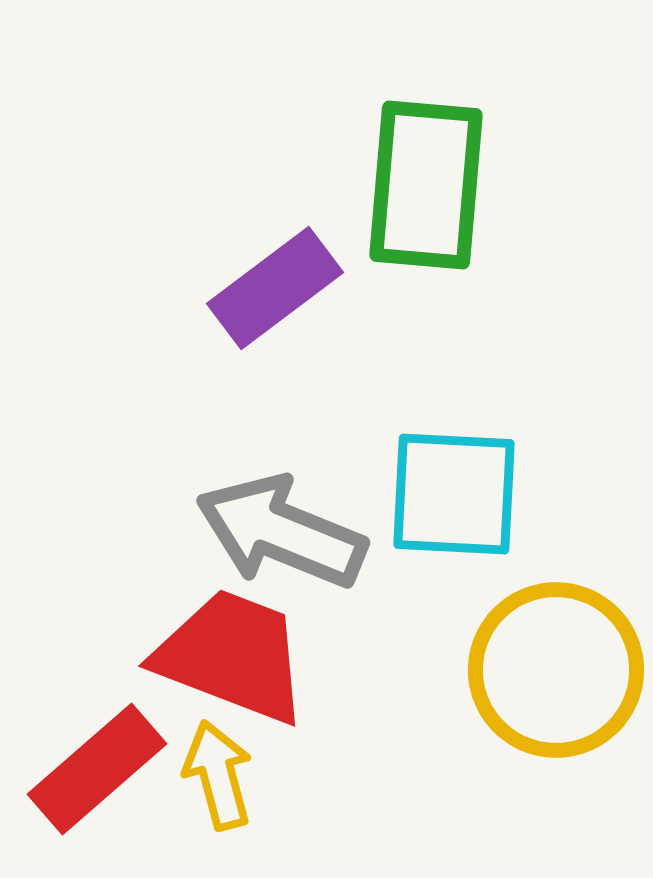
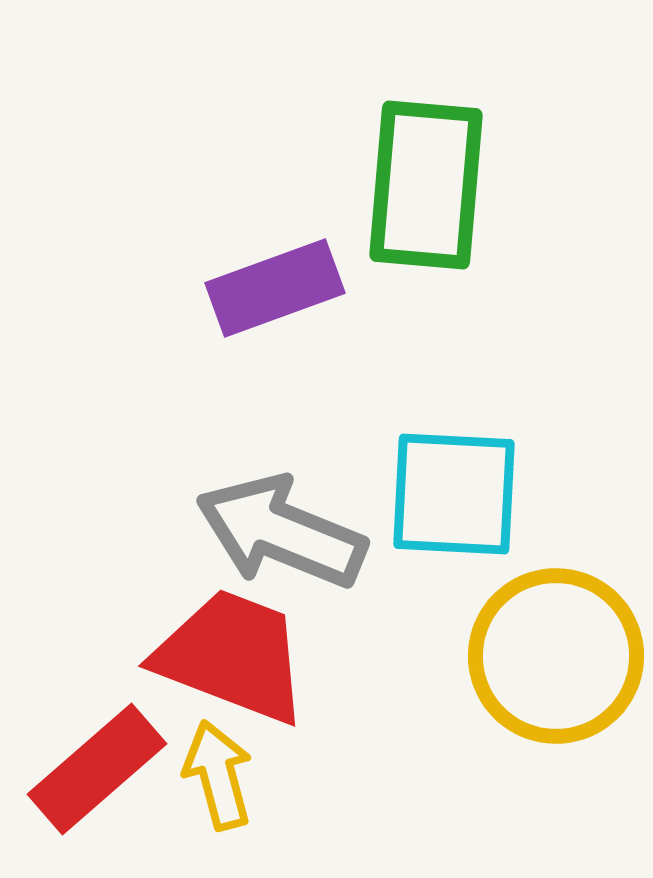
purple rectangle: rotated 17 degrees clockwise
yellow circle: moved 14 px up
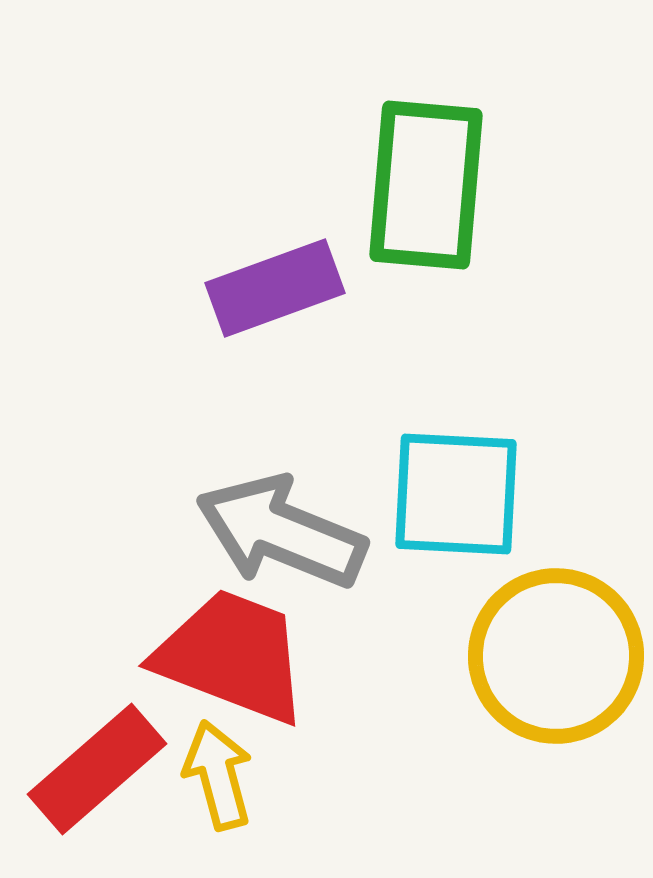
cyan square: moved 2 px right
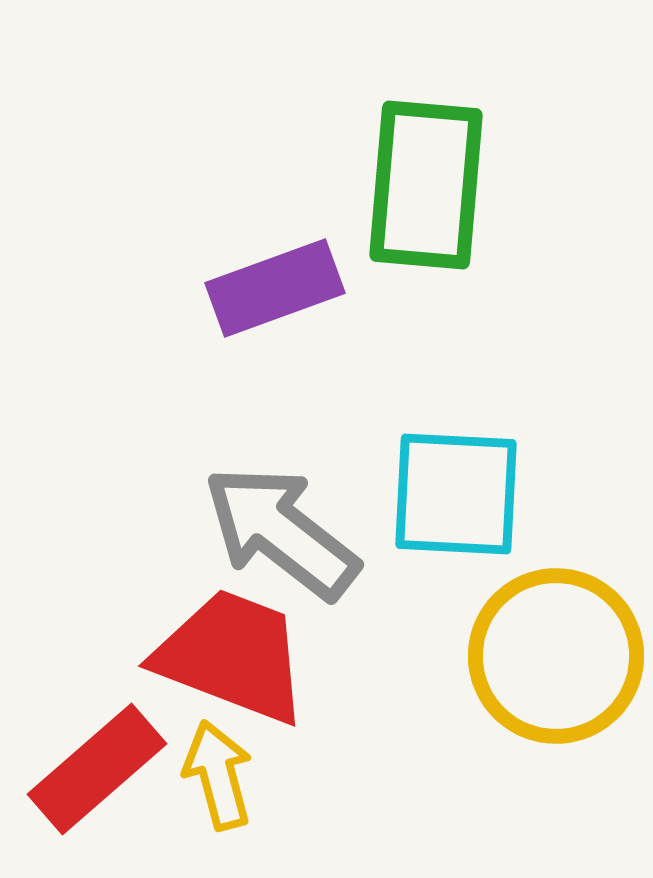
gray arrow: rotated 16 degrees clockwise
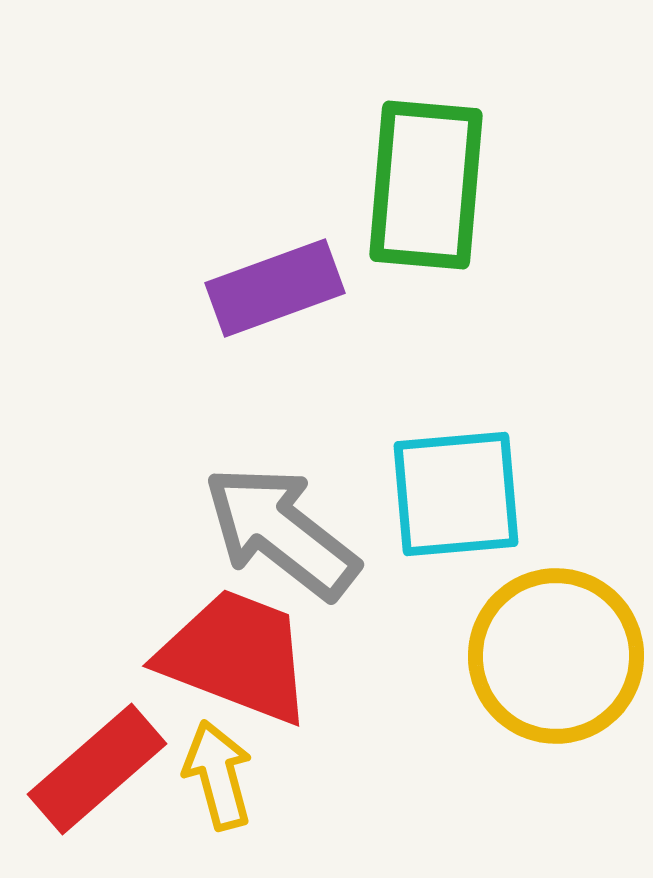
cyan square: rotated 8 degrees counterclockwise
red trapezoid: moved 4 px right
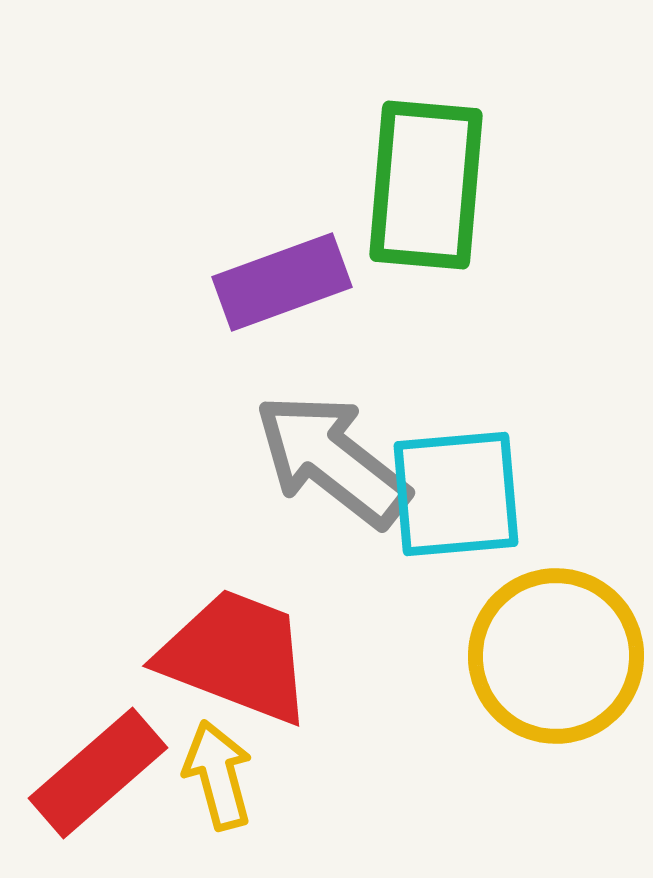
purple rectangle: moved 7 px right, 6 px up
gray arrow: moved 51 px right, 72 px up
red rectangle: moved 1 px right, 4 px down
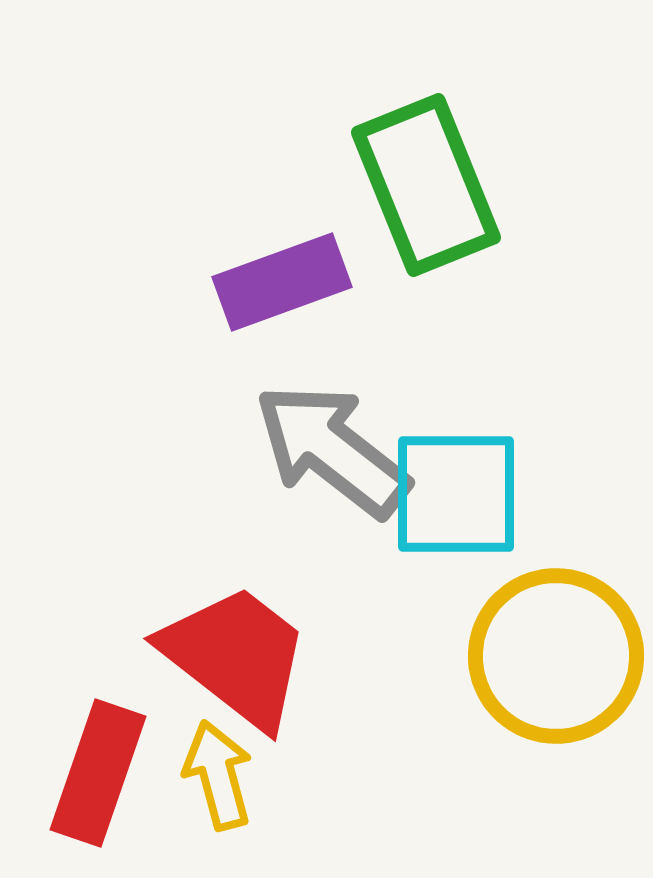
green rectangle: rotated 27 degrees counterclockwise
gray arrow: moved 10 px up
cyan square: rotated 5 degrees clockwise
red trapezoid: rotated 17 degrees clockwise
red rectangle: rotated 30 degrees counterclockwise
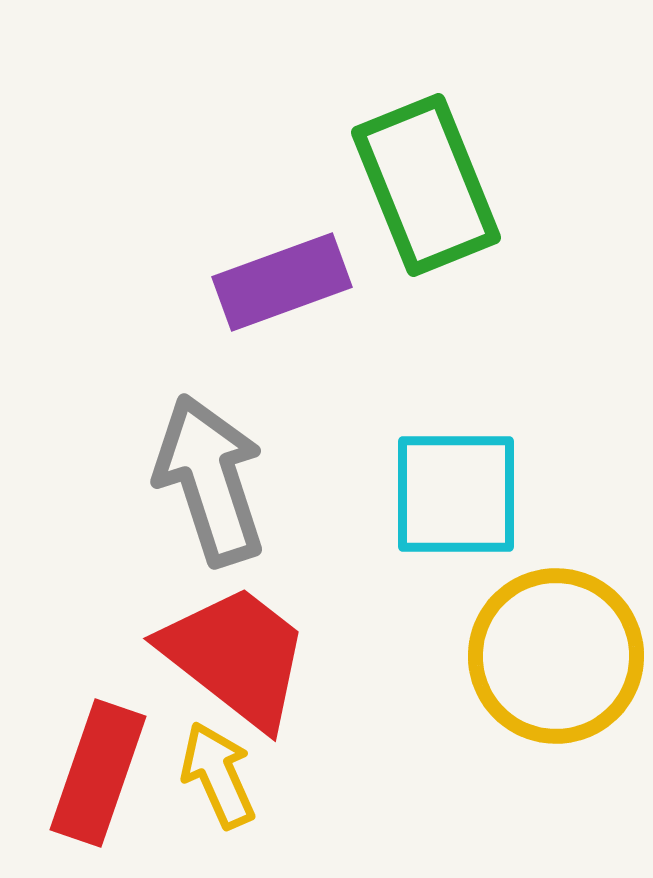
gray arrow: moved 122 px left, 30 px down; rotated 34 degrees clockwise
yellow arrow: rotated 9 degrees counterclockwise
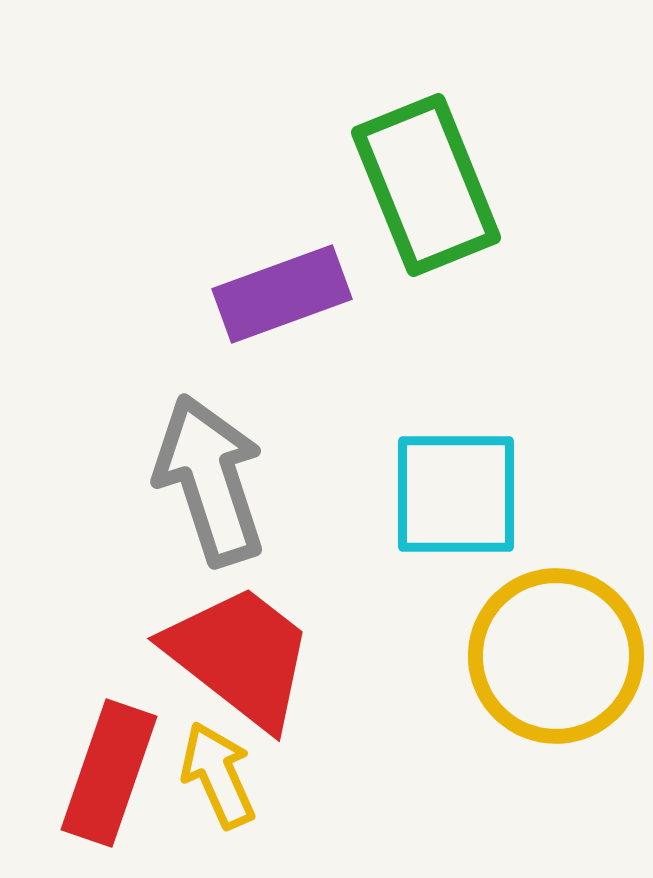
purple rectangle: moved 12 px down
red trapezoid: moved 4 px right
red rectangle: moved 11 px right
